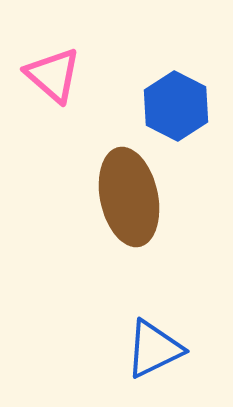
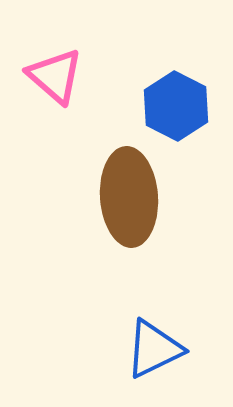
pink triangle: moved 2 px right, 1 px down
brown ellipse: rotated 8 degrees clockwise
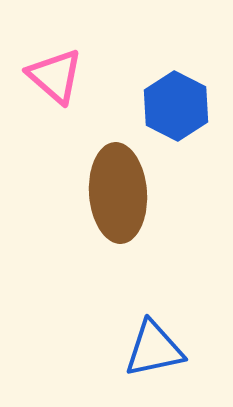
brown ellipse: moved 11 px left, 4 px up
blue triangle: rotated 14 degrees clockwise
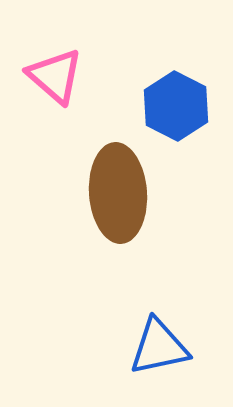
blue triangle: moved 5 px right, 2 px up
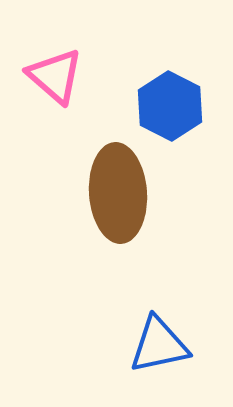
blue hexagon: moved 6 px left
blue triangle: moved 2 px up
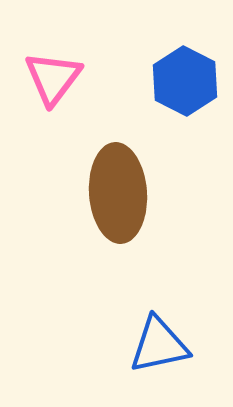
pink triangle: moved 2 px left, 2 px down; rotated 26 degrees clockwise
blue hexagon: moved 15 px right, 25 px up
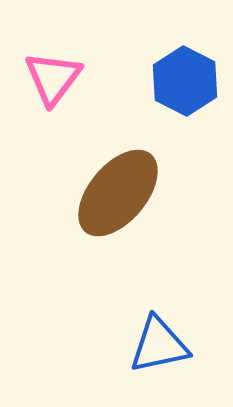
brown ellipse: rotated 44 degrees clockwise
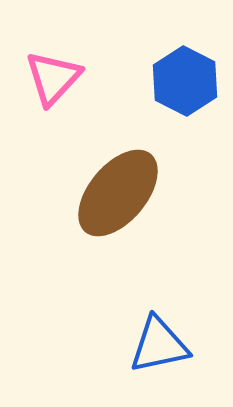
pink triangle: rotated 6 degrees clockwise
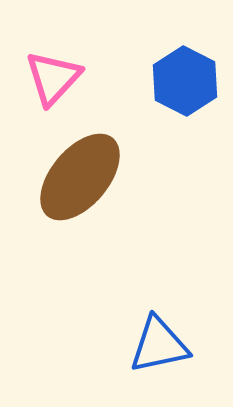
brown ellipse: moved 38 px left, 16 px up
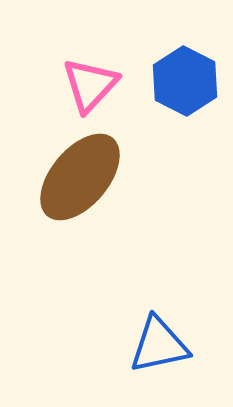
pink triangle: moved 37 px right, 7 px down
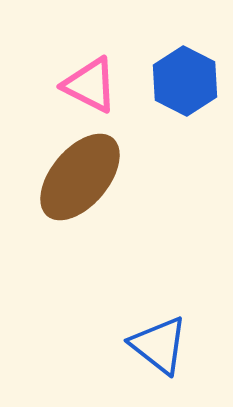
pink triangle: rotated 46 degrees counterclockwise
blue triangle: rotated 50 degrees clockwise
